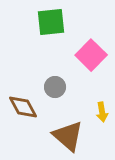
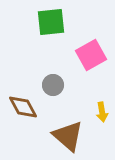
pink square: rotated 16 degrees clockwise
gray circle: moved 2 px left, 2 px up
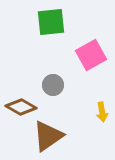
brown diamond: moved 2 px left; rotated 32 degrees counterclockwise
brown triangle: moved 20 px left; rotated 44 degrees clockwise
